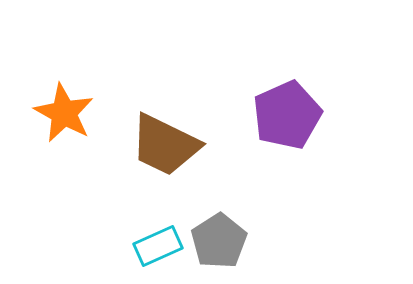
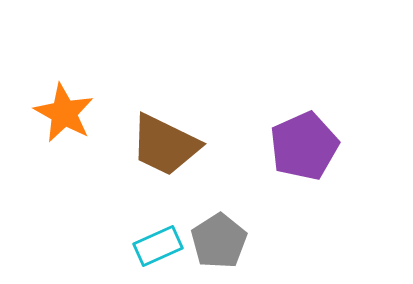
purple pentagon: moved 17 px right, 31 px down
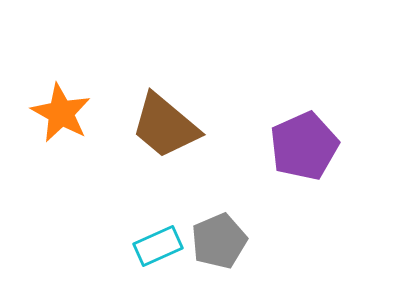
orange star: moved 3 px left
brown trapezoid: moved 19 px up; rotated 14 degrees clockwise
gray pentagon: rotated 10 degrees clockwise
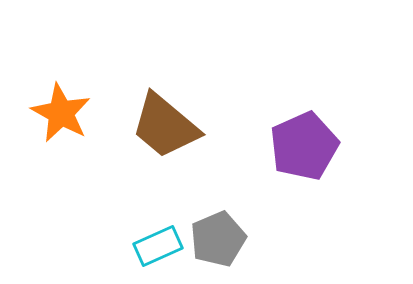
gray pentagon: moved 1 px left, 2 px up
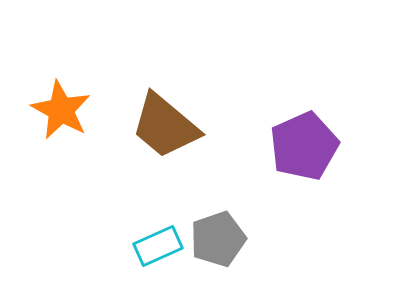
orange star: moved 3 px up
gray pentagon: rotated 4 degrees clockwise
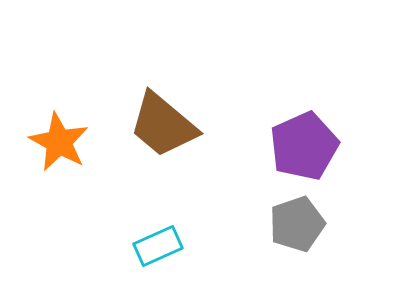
orange star: moved 2 px left, 32 px down
brown trapezoid: moved 2 px left, 1 px up
gray pentagon: moved 79 px right, 15 px up
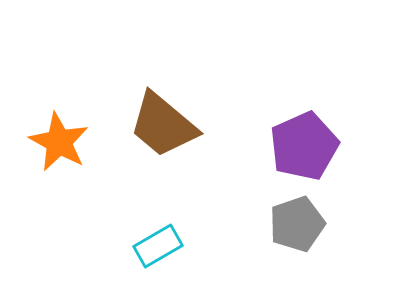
cyan rectangle: rotated 6 degrees counterclockwise
